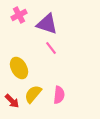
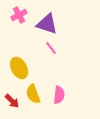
yellow semicircle: rotated 60 degrees counterclockwise
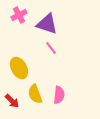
yellow semicircle: moved 2 px right
